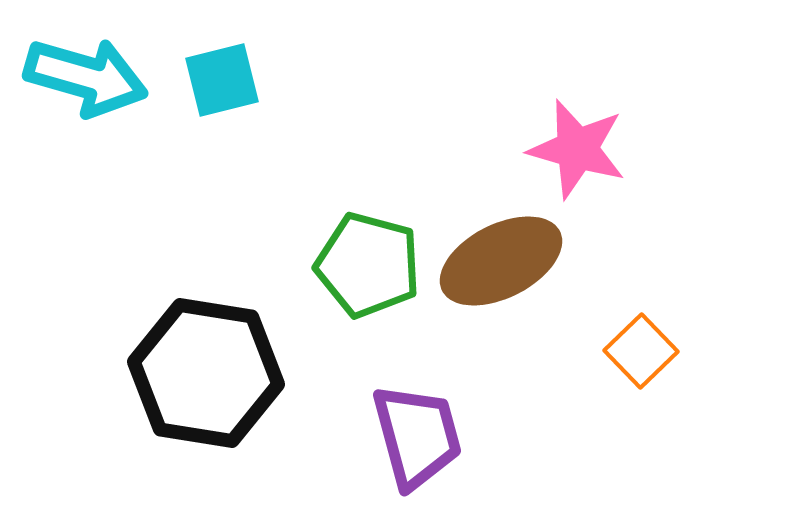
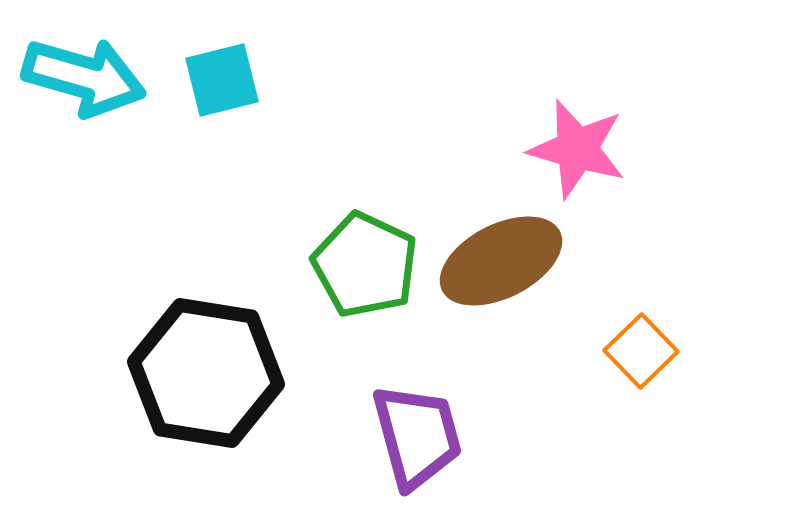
cyan arrow: moved 2 px left
green pentagon: moved 3 px left; rotated 10 degrees clockwise
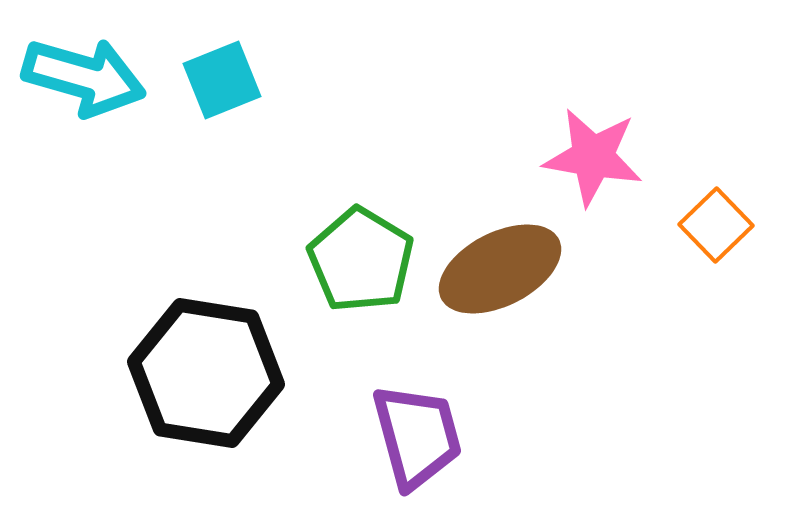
cyan square: rotated 8 degrees counterclockwise
pink star: moved 16 px right, 8 px down; rotated 6 degrees counterclockwise
brown ellipse: moved 1 px left, 8 px down
green pentagon: moved 4 px left, 5 px up; rotated 6 degrees clockwise
orange square: moved 75 px right, 126 px up
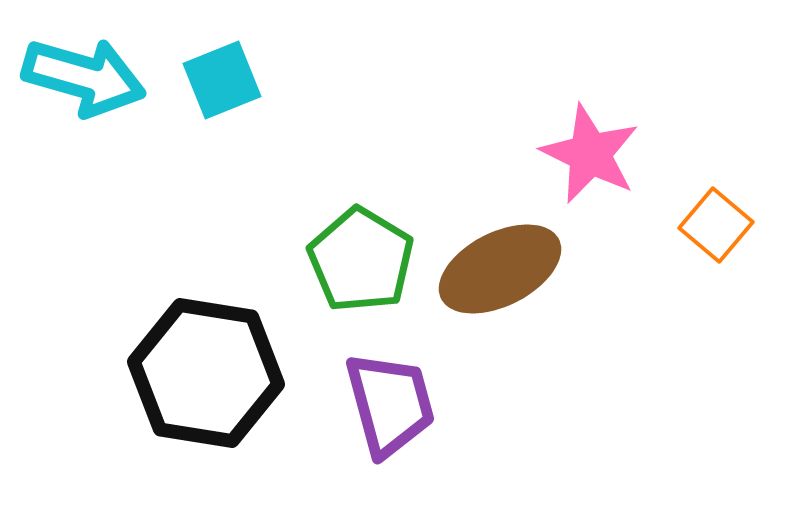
pink star: moved 3 px left, 3 px up; rotated 16 degrees clockwise
orange square: rotated 6 degrees counterclockwise
purple trapezoid: moved 27 px left, 32 px up
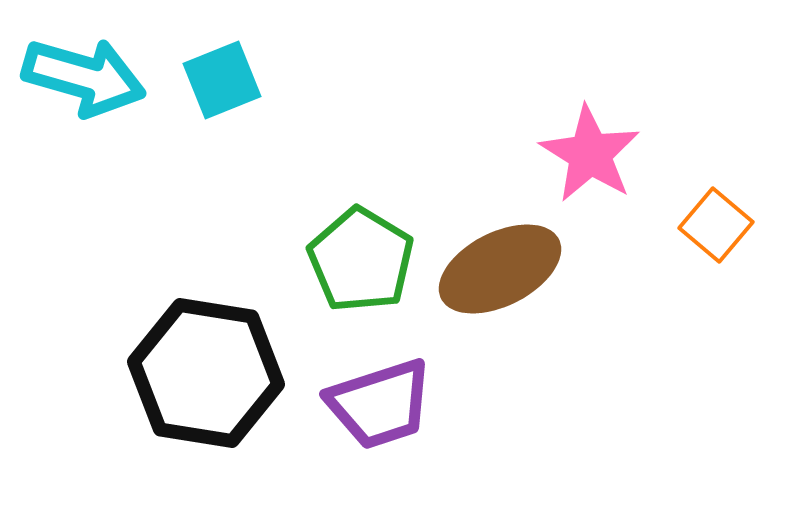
pink star: rotated 6 degrees clockwise
purple trapezoid: moved 10 px left; rotated 87 degrees clockwise
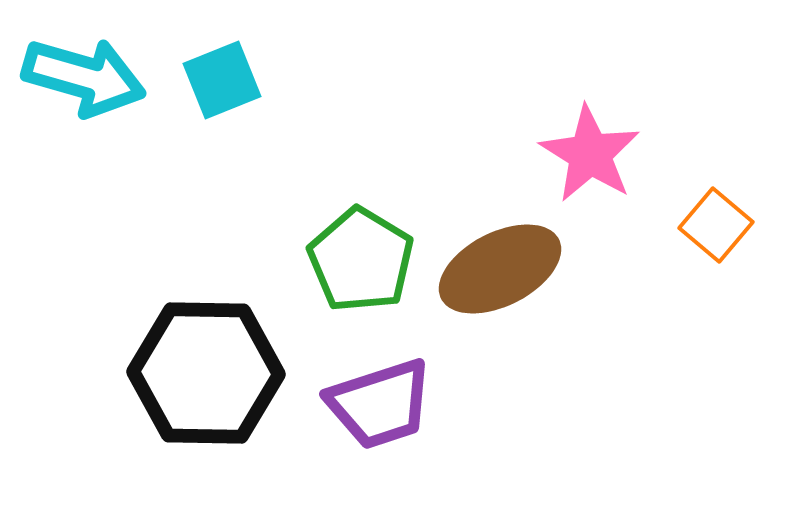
black hexagon: rotated 8 degrees counterclockwise
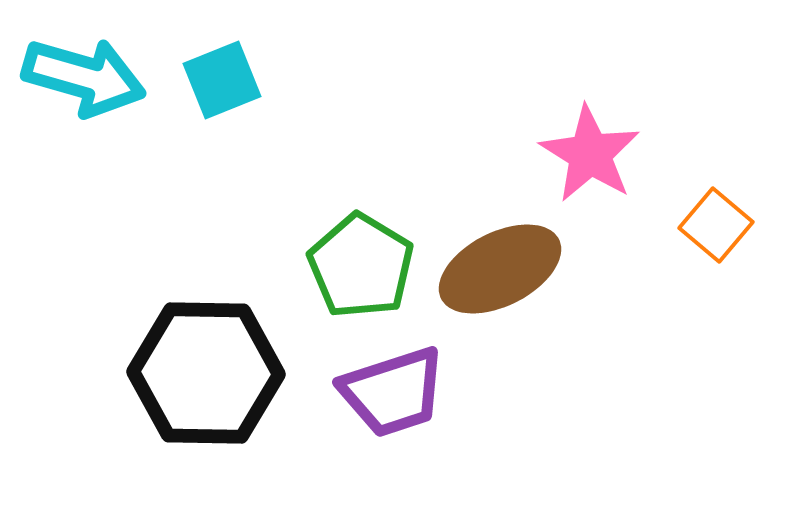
green pentagon: moved 6 px down
purple trapezoid: moved 13 px right, 12 px up
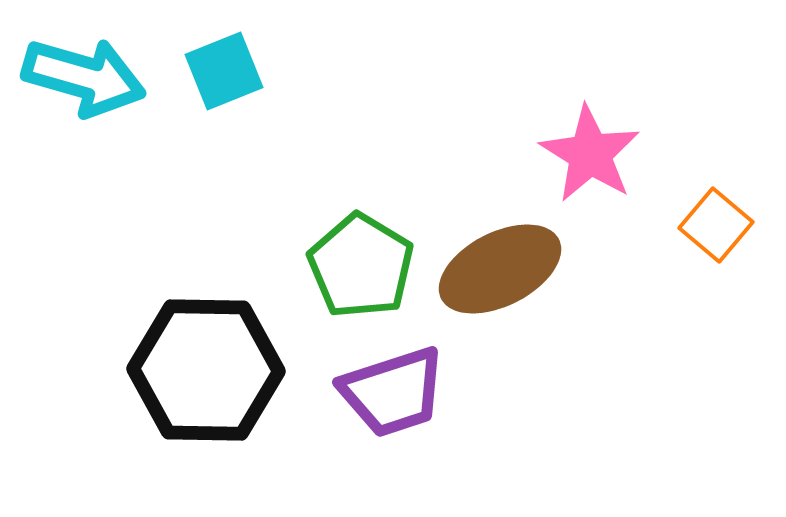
cyan square: moved 2 px right, 9 px up
black hexagon: moved 3 px up
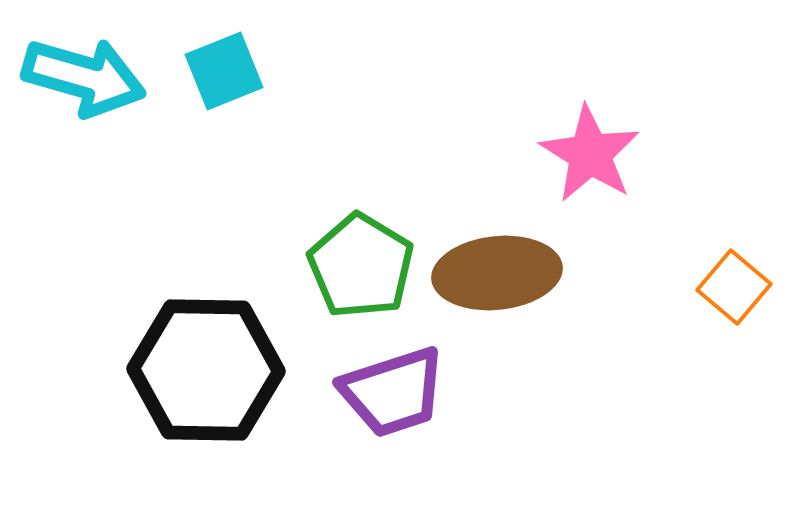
orange square: moved 18 px right, 62 px down
brown ellipse: moved 3 px left, 4 px down; rotated 21 degrees clockwise
